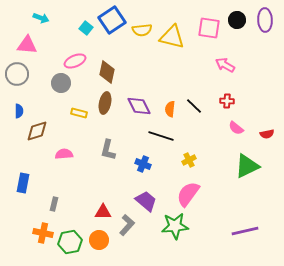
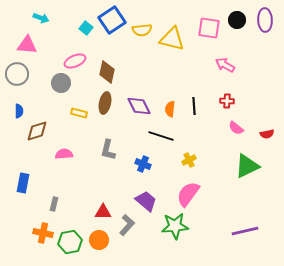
yellow triangle at (172, 37): moved 2 px down
black line at (194, 106): rotated 42 degrees clockwise
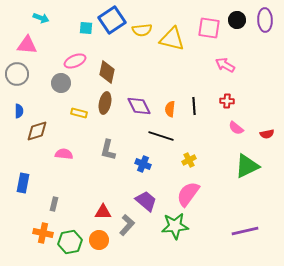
cyan square at (86, 28): rotated 32 degrees counterclockwise
pink semicircle at (64, 154): rotated 12 degrees clockwise
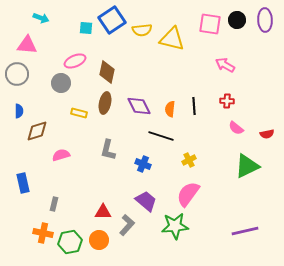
pink square at (209, 28): moved 1 px right, 4 px up
pink semicircle at (64, 154): moved 3 px left, 1 px down; rotated 24 degrees counterclockwise
blue rectangle at (23, 183): rotated 24 degrees counterclockwise
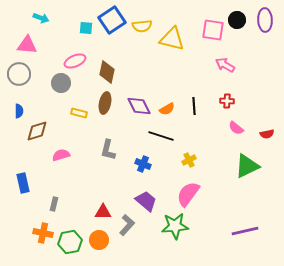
pink square at (210, 24): moved 3 px right, 6 px down
yellow semicircle at (142, 30): moved 4 px up
gray circle at (17, 74): moved 2 px right
orange semicircle at (170, 109): moved 3 px left; rotated 126 degrees counterclockwise
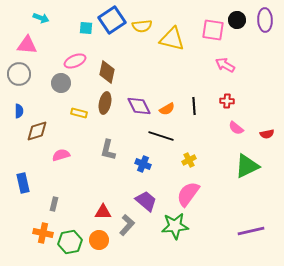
purple line at (245, 231): moved 6 px right
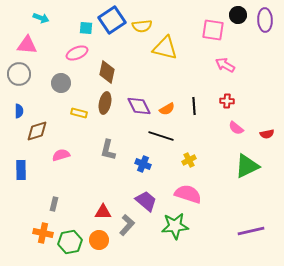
black circle at (237, 20): moved 1 px right, 5 px up
yellow triangle at (172, 39): moved 7 px left, 9 px down
pink ellipse at (75, 61): moved 2 px right, 8 px up
blue rectangle at (23, 183): moved 2 px left, 13 px up; rotated 12 degrees clockwise
pink semicircle at (188, 194): rotated 72 degrees clockwise
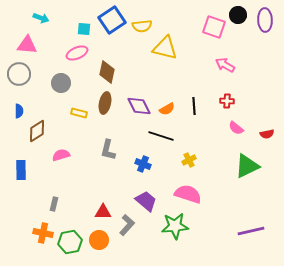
cyan square at (86, 28): moved 2 px left, 1 px down
pink square at (213, 30): moved 1 px right, 3 px up; rotated 10 degrees clockwise
brown diamond at (37, 131): rotated 15 degrees counterclockwise
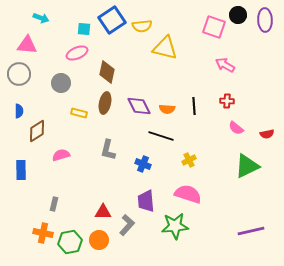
orange semicircle at (167, 109): rotated 35 degrees clockwise
purple trapezoid at (146, 201): rotated 135 degrees counterclockwise
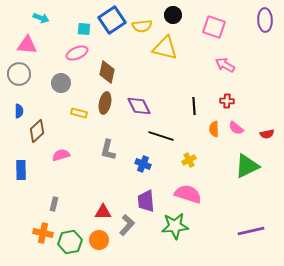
black circle at (238, 15): moved 65 px left
orange semicircle at (167, 109): moved 47 px right, 20 px down; rotated 84 degrees clockwise
brown diamond at (37, 131): rotated 10 degrees counterclockwise
